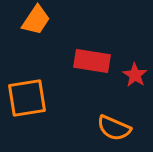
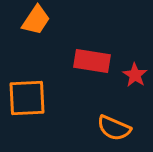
orange square: rotated 6 degrees clockwise
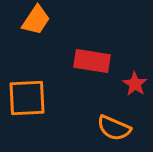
red star: moved 9 px down
